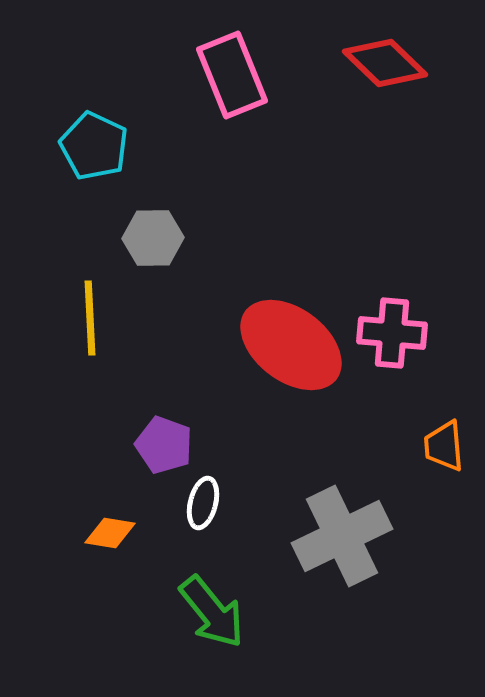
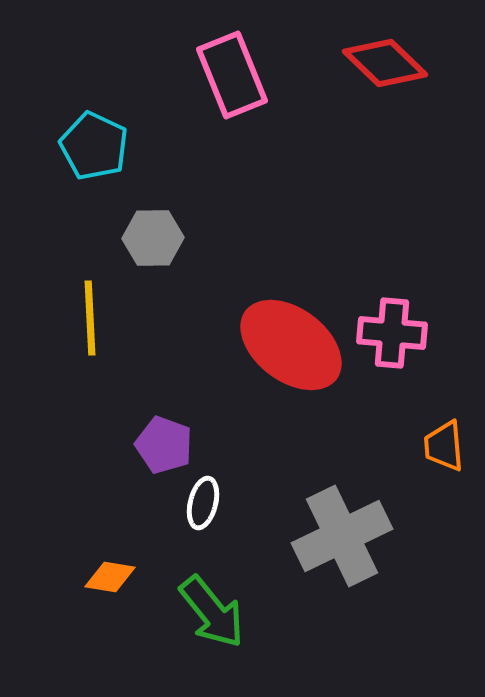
orange diamond: moved 44 px down
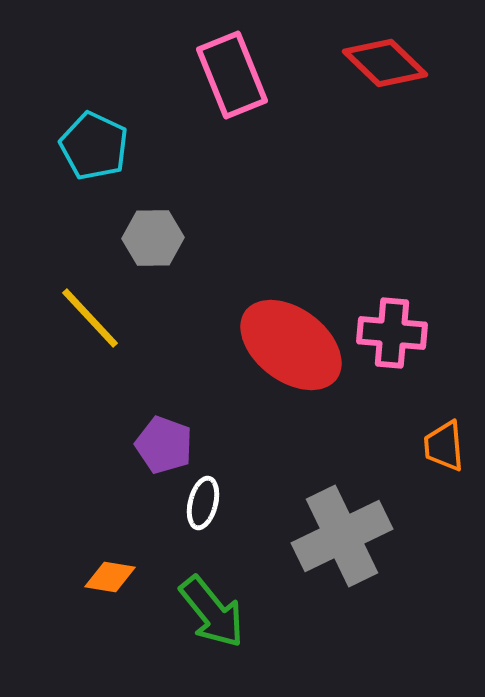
yellow line: rotated 40 degrees counterclockwise
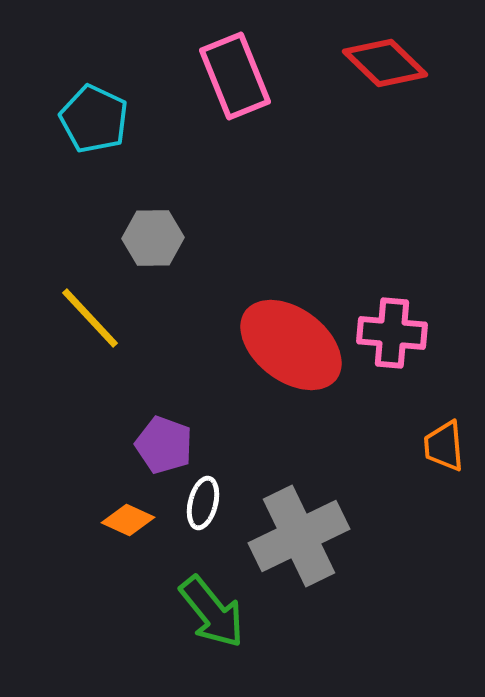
pink rectangle: moved 3 px right, 1 px down
cyan pentagon: moved 27 px up
gray cross: moved 43 px left
orange diamond: moved 18 px right, 57 px up; rotated 15 degrees clockwise
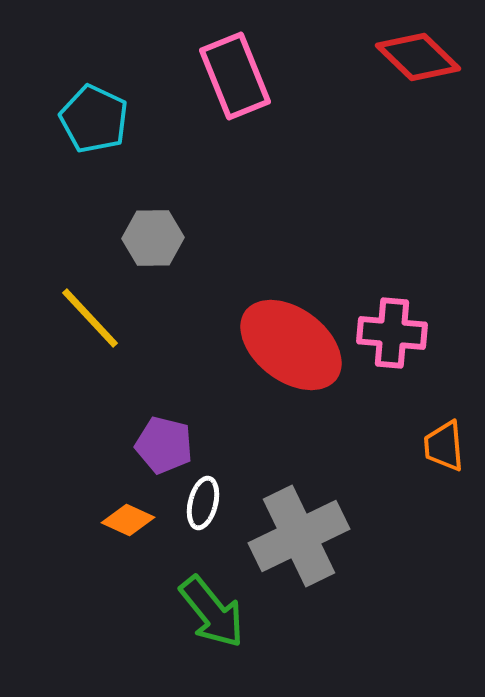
red diamond: moved 33 px right, 6 px up
purple pentagon: rotated 6 degrees counterclockwise
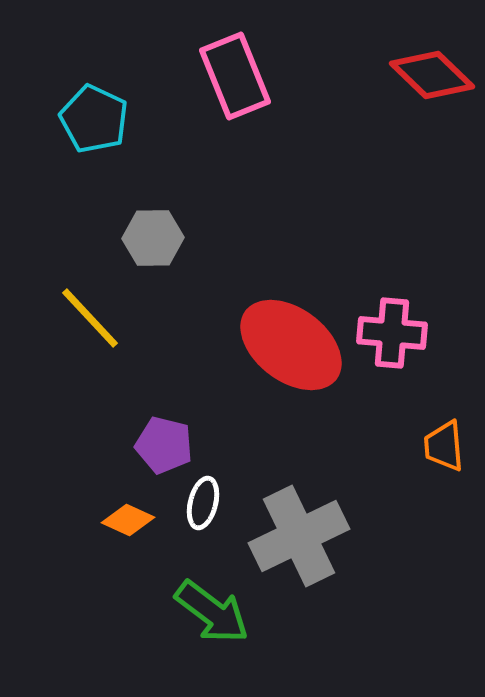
red diamond: moved 14 px right, 18 px down
green arrow: rotated 14 degrees counterclockwise
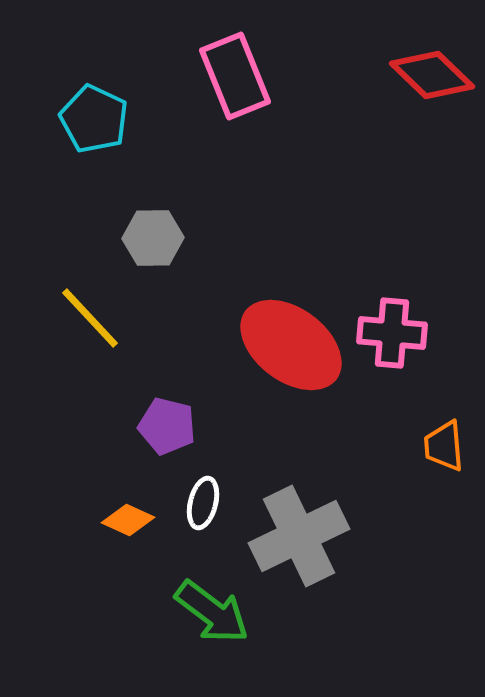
purple pentagon: moved 3 px right, 19 px up
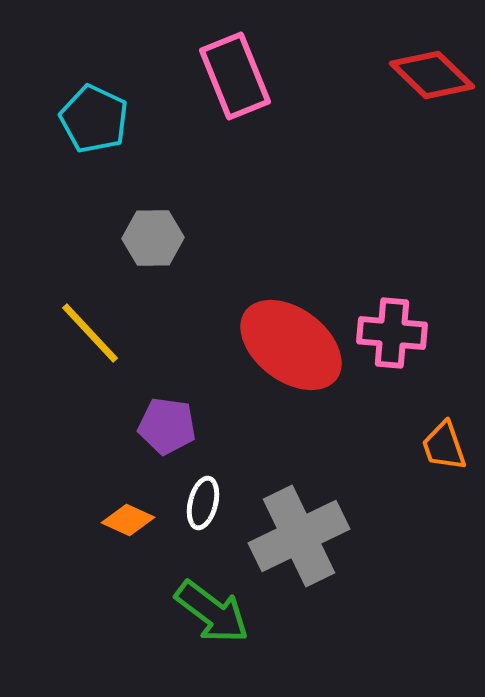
yellow line: moved 15 px down
purple pentagon: rotated 6 degrees counterclockwise
orange trapezoid: rotated 14 degrees counterclockwise
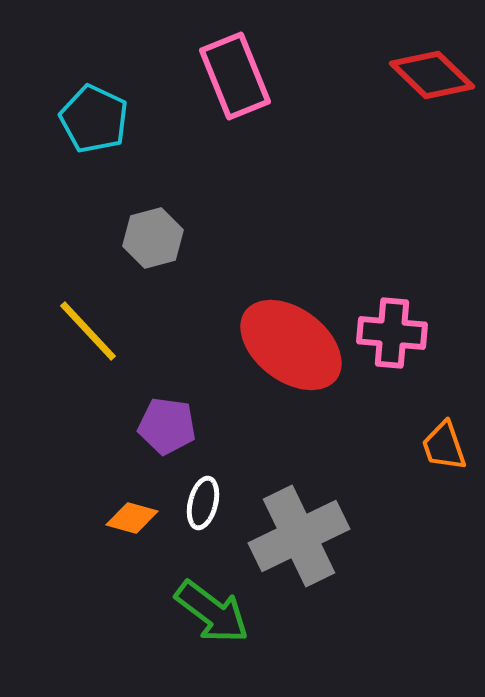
gray hexagon: rotated 14 degrees counterclockwise
yellow line: moved 2 px left, 2 px up
orange diamond: moved 4 px right, 2 px up; rotated 9 degrees counterclockwise
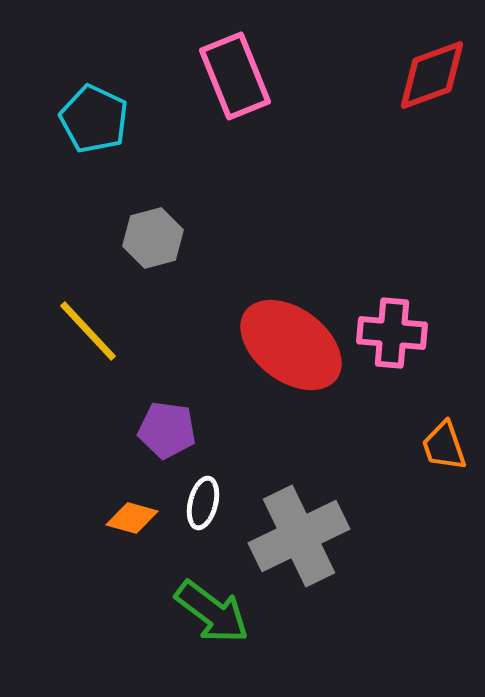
red diamond: rotated 64 degrees counterclockwise
purple pentagon: moved 4 px down
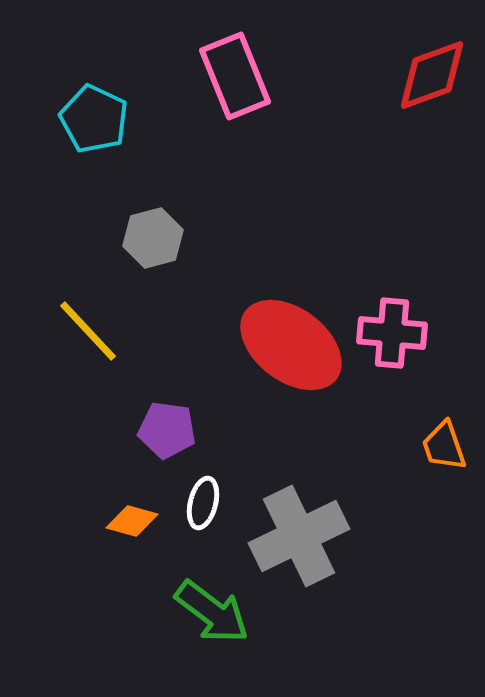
orange diamond: moved 3 px down
